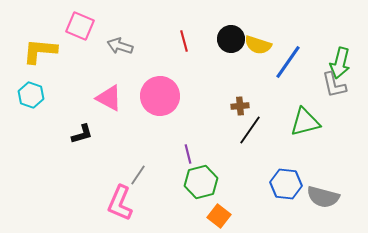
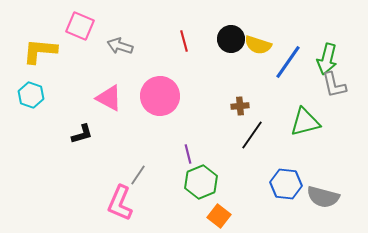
green arrow: moved 13 px left, 4 px up
black line: moved 2 px right, 5 px down
green hexagon: rotated 8 degrees counterclockwise
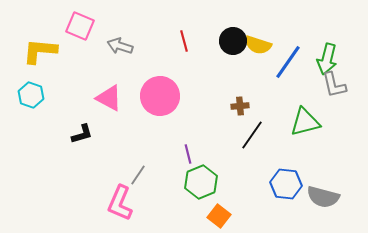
black circle: moved 2 px right, 2 px down
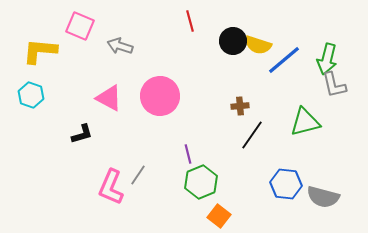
red line: moved 6 px right, 20 px up
blue line: moved 4 px left, 2 px up; rotated 15 degrees clockwise
pink L-shape: moved 9 px left, 16 px up
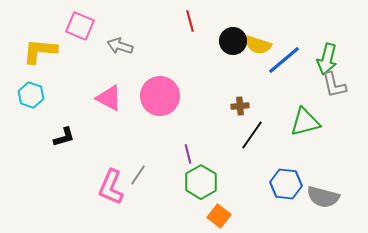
black L-shape: moved 18 px left, 3 px down
green hexagon: rotated 8 degrees counterclockwise
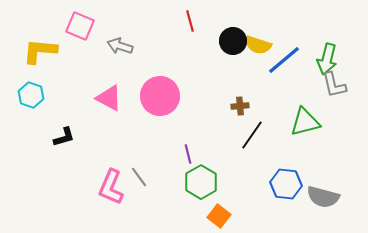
gray line: moved 1 px right, 2 px down; rotated 70 degrees counterclockwise
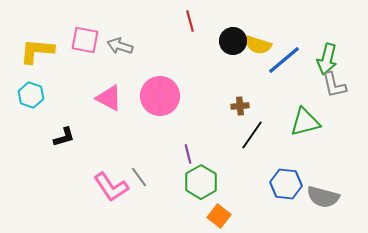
pink square: moved 5 px right, 14 px down; rotated 12 degrees counterclockwise
yellow L-shape: moved 3 px left
pink L-shape: rotated 57 degrees counterclockwise
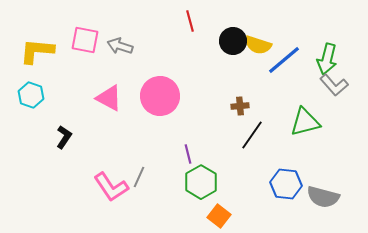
gray L-shape: rotated 28 degrees counterclockwise
black L-shape: rotated 40 degrees counterclockwise
gray line: rotated 60 degrees clockwise
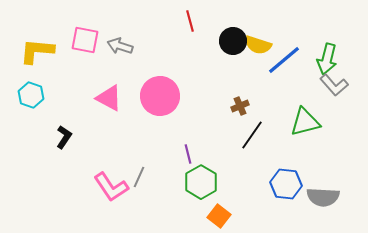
brown cross: rotated 18 degrees counterclockwise
gray semicircle: rotated 12 degrees counterclockwise
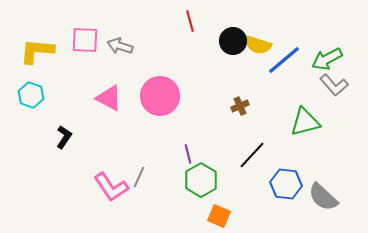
pink square: rotated 8 degrees counterclockwise
green arrow: rotated 48 degrees clockwise
black line: moved 20 px down; rotated 8 degrees clockwise
green hexagon: moved 2 px up
gray semicircle: rotated 40 degrees clockwise
orange square: rotated 15 degrees counterclockwise
